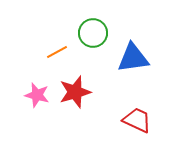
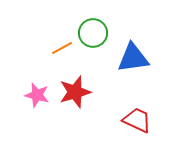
orange line: moved 5 px right, 4 px up
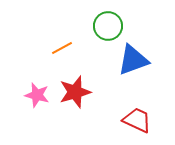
green circle: moved 15 px right, 7 px up
blue triangle: moved 2 px down; rotated 12 degrees counterclockwise
